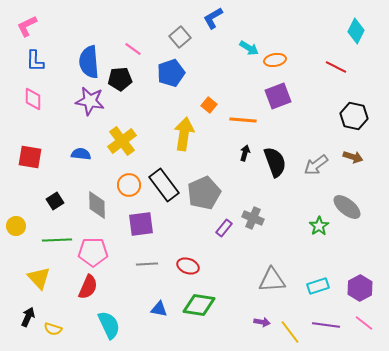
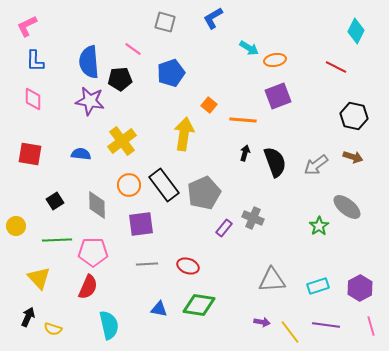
gray square at (180, 37): moved 15 px left, 15 px up; rotated 35 degrees counterclockwise
red square at (30, 157): moved 3 px up
pink line at (364, 323): moved 7 px right, 3 px down; rotated 36 degrees clockwise
cyan semicircle at (109, 325): rotated 12 degrees clockwise
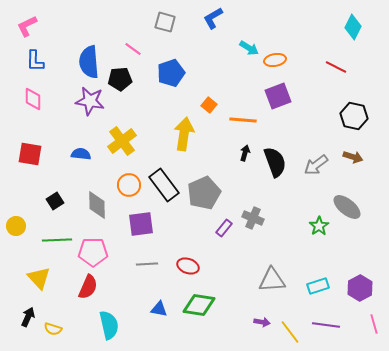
cyan diamond at (356, 31): moved 3 px left, 4 px up
pink line at (371, 326): moved 3 px right, 2 px up
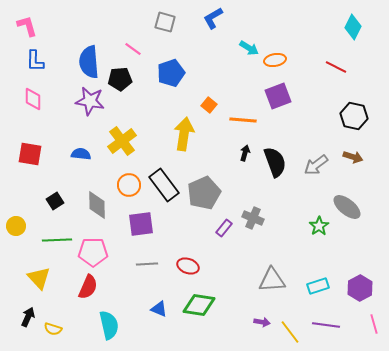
pink L-shape at (27, 26): rotated 100 degrees clockwise
blue triangle at (159, 309): rotated 12 degrees clockwise
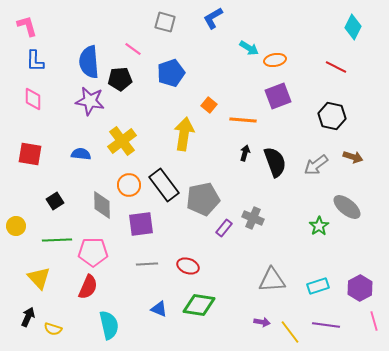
black hexagon at (354, 116): moved 22 px left
gray pentagon at (204, 193): moved 1 px left, 6 px down; rotated 12 degrees clockwise
gray diamond at (97, 205): moved 5 px right
pink line at (374, 324): moved 3 px up
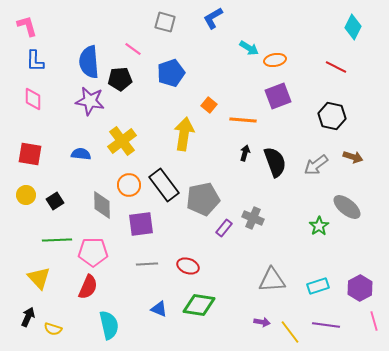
yellow circle at (16, 226): moved 10 px right, 31 px up
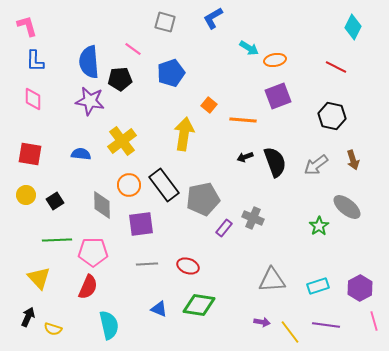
black arrow at (245, 153): moved 4 px down; rotated 126 degrees counterclockwise
brown arrow at (353, 157): moved 3 px down; rotated 54 degrees clockwise
